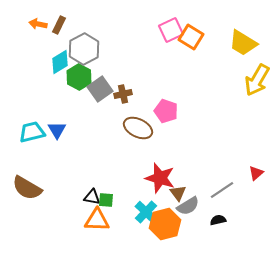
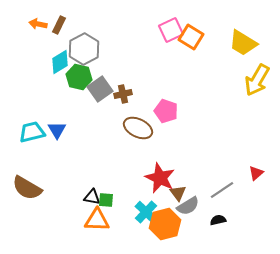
green hexagon: rotated 15 degrees counterclockwise
red star: rotated 8 degrees clockwise
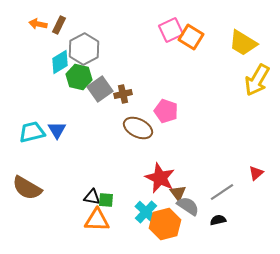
gray line: moved 2 px down
gray semicircle: rotated 115 degrees counterclockwise
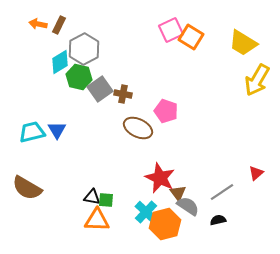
brown cross: rotated 24 degrees clockwise
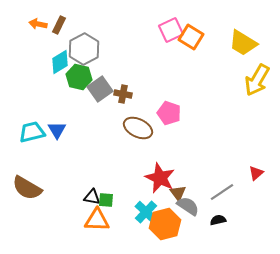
pink pentagon: moved 3 px right, 2 px down
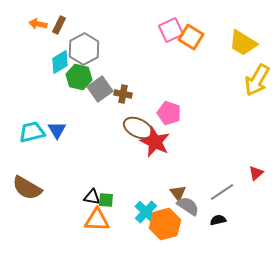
red star: moved 5 px left, 36 px up
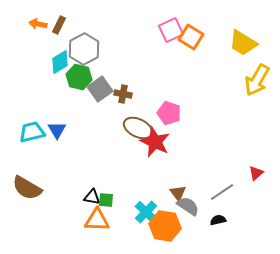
orange hexagon: moved 2 px down; rotated 24 degrees clockwise
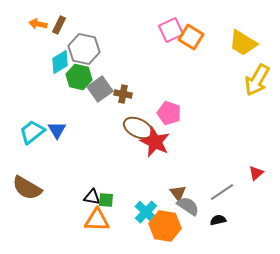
gray hexagon: rotated 20 degrees counterclockwise
cyan trapezoid: rotated 24 degrees counterclockwise
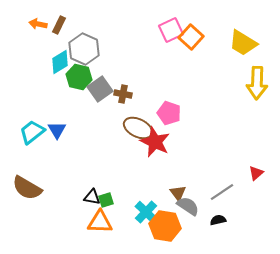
orange square: rotated 10 degrees clockwise
gray hexagon: rotated 12 degrees clockwise
yellow arrow: moved 3 px down; rotated 28 degrees counterclockwise
green square: rotated 21 degrees counterclockwise
orange triangle: moved 3 px right, 2 px down
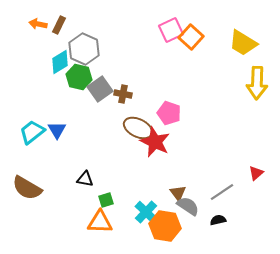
black triangle: moved 7 px left, 18 px up
